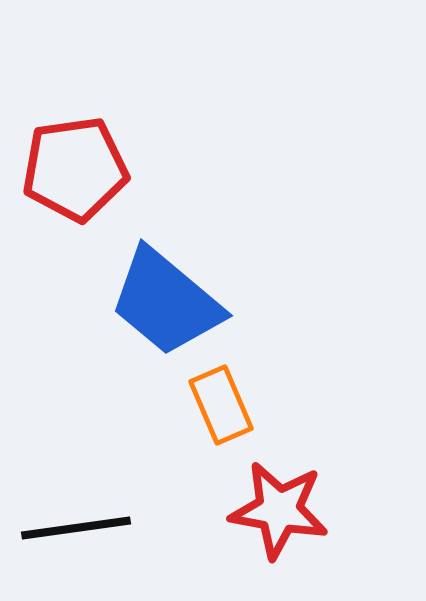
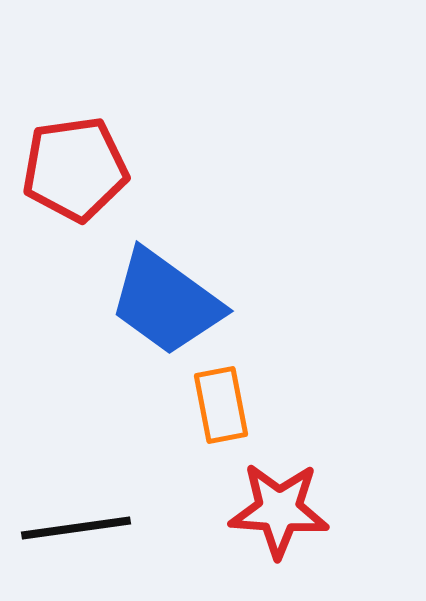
blue trapezoid: rotated 4 degrees counterclockwise
orange rectangle: rotated 12 degrees clockwise
red star: rotated 6 degrees counterclockwise
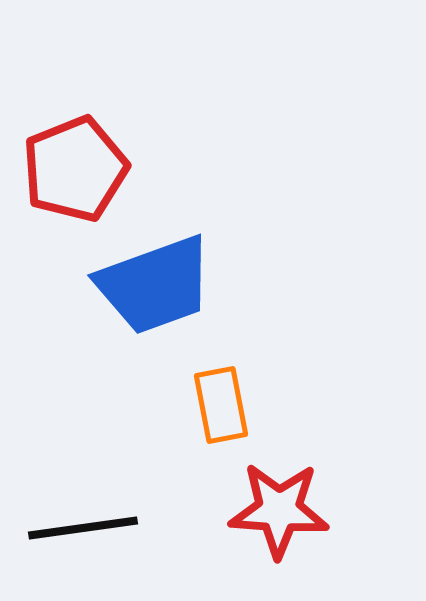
red pentagon: rotated 14 degrees counterclockwise
blue trapezoid: moved 11 px left, 17 px up; rotated 56 degrees counterclockwise
black line: moved 7 px right
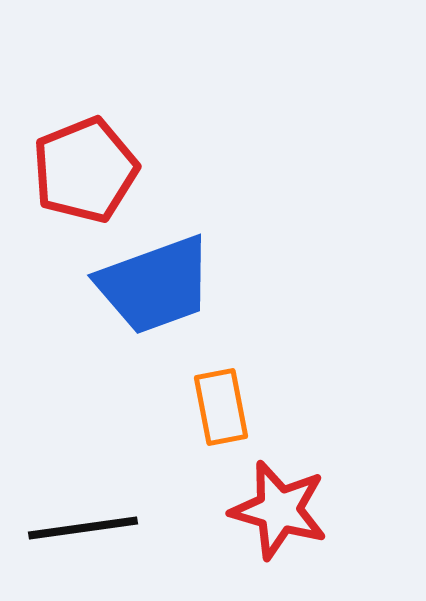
red pentagon: moved 10 px right, 1 px down
orange rectangle: moved 2 px down
red star: rotated 12 degrees clockwise
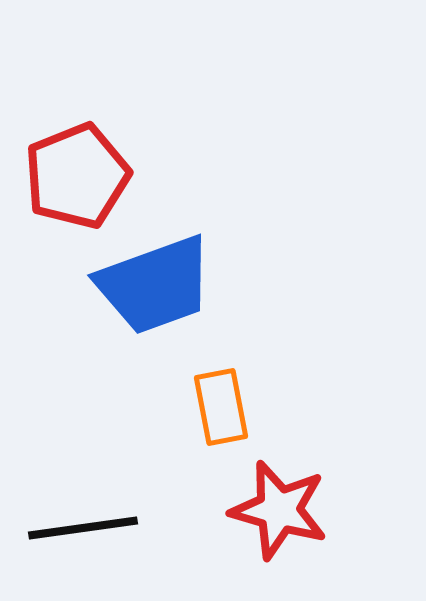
red pentagon: moved 8 px left, 6 px down
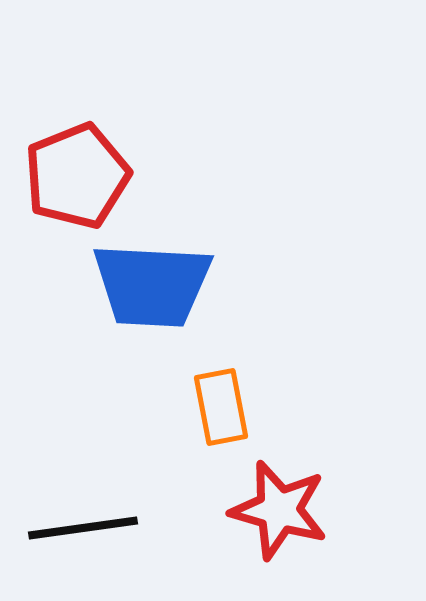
blue trapezoid: moved 3 px left; rotated 23 degrees clockwise
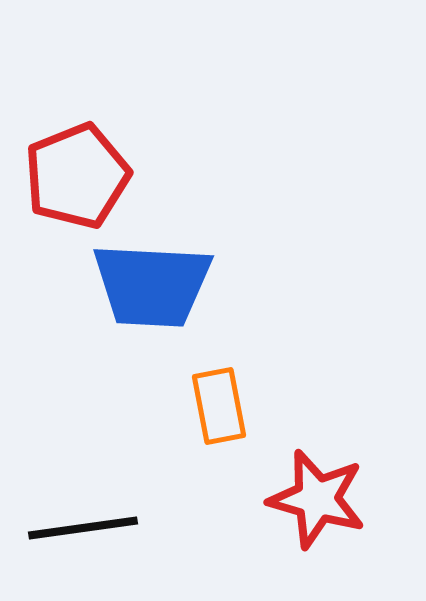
orange rectangle: moved 2 px left, 1 px up
red star: moved 38 px right, 11 px up
